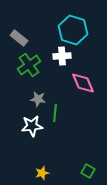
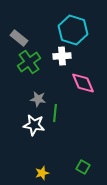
green cross: moved 3 px up
white star: moved 2 px right, 1 px up; rotated 15 degrees clockwise
green square: moved 5 px left, 4 px up
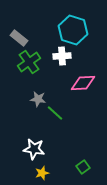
pink diamond: rotated 70 degrees counterclockwise
green line: rotated 54 degrees counterclockwise
white star: moved 24 px down
green square: rotated 24 degrees clockwise
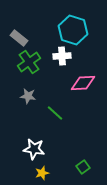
gray star: moved 10 px left, 3 px up
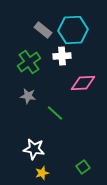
cyan hexagon: rotated 20 degrees counterclockwise
gray rectangle: moved 24 px right, 8 px up
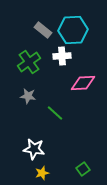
green square: moved 2 px down
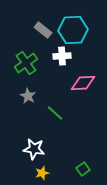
green cross: moved 3 px left, 1 px down
gray star: rotated 21 degrees clockwise
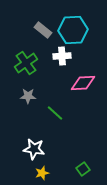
gray star: rotated 28 degrees counterclockwise
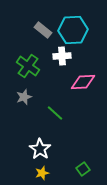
green cross: moved 2 px right, 3 px down; rotated 20 degrees counterclockwise
pink diamond: moved 1 px up
gray star: moved 4 px left, 1 px down; rotated 21 degrees counterclockwise
white star: moved 6 px right; rotated 25 degrees clockwise
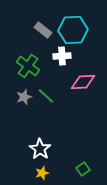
green line: moved 9 px left, 17 px up
